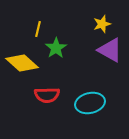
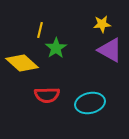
yellow star: rotated 12 degrees clockwise
yellow line: moved 2 px right, 1 px down
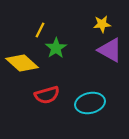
yellow line: rotated 14 degrees clockwise
red semicircle: rotated 15 degrees counterclockwise
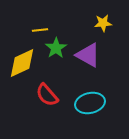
yellow star: moved 1 px right, 1 px up
yellow line: rotated 56 degrees clockwise
purple triangle: moved 22 px left, 5 px down
yellow diamond: rotated 68 degrees counterclockwise
red semicircle: rotated 65 degrees clockwise
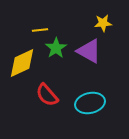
purple triangle: moved 1 px right, 4 px up
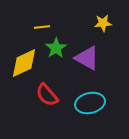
yellow line: moved 2 px right, 3 px up
purple triangle: moved 2 px left, 7 px down
yellow diamond: moved 2 px right
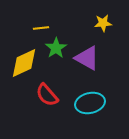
yellow line: moved 1 px left, 1 px down
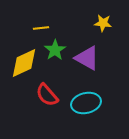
yellow star: rotated 12 degrees clockwise
green star: moved 1 px left, 2 px down
cyan ellipse: moved 4 px left
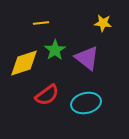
yellow line: moved 5 px up
purple triangle: rotated 8 degrees clockwise
yellow diamond: rotated 8 degrees clockwise
red semicircle: rotated 85 degrees counterclockwise
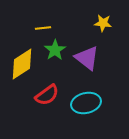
yellow line: moved 2 px right, 5 px down
yellow diamond: moved 2 px left, 1 px down; rotated 16 degrees counterclockwise
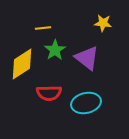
red semicircle: moved 2 px right, 2 px up; rotated 35 degrees clockwise
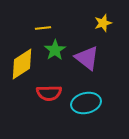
yellow star: rotated 24 degrees counterclockwise
